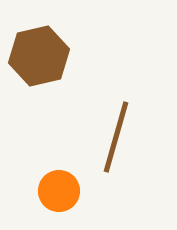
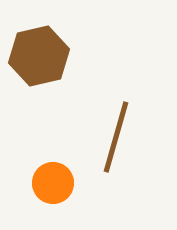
orange circle: moved 6 px left, 8 px up
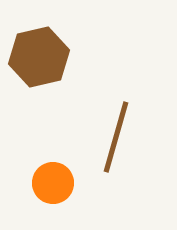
brown hexagon: moved 1 px down
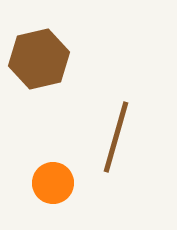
brown hexagon: moved 2 px down
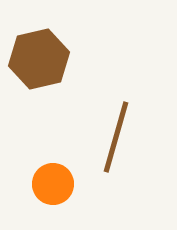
orange circle: moved 1 px down
